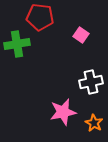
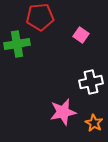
red pentagon: rotated 12 degrees counterclockwise
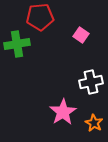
pink star: rotated 20 degrees counterclockwise
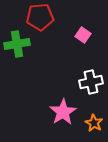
pink square: moved 2 px right
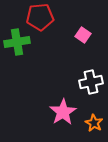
green cross: moved 2 px up
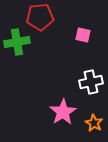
pink square: rotated 21 degrees counterclockwise
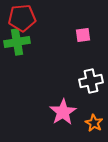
red pentagon: moved 18 px left, 1 px down
pink square: rotated 21 degrees counterclockwise
white cross: moved 1 px up
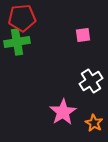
white cross: rotated 20 degrees counterclockwise
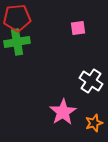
red pentagon: moved 5 px left
pink square: moved 5 px left, 7 px up
white cross: rotated 25 degrees counterclockwise
orange star: rotated 24 degrees clockwise
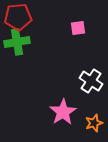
red pentagon: moved 1 px right, 1 px up
